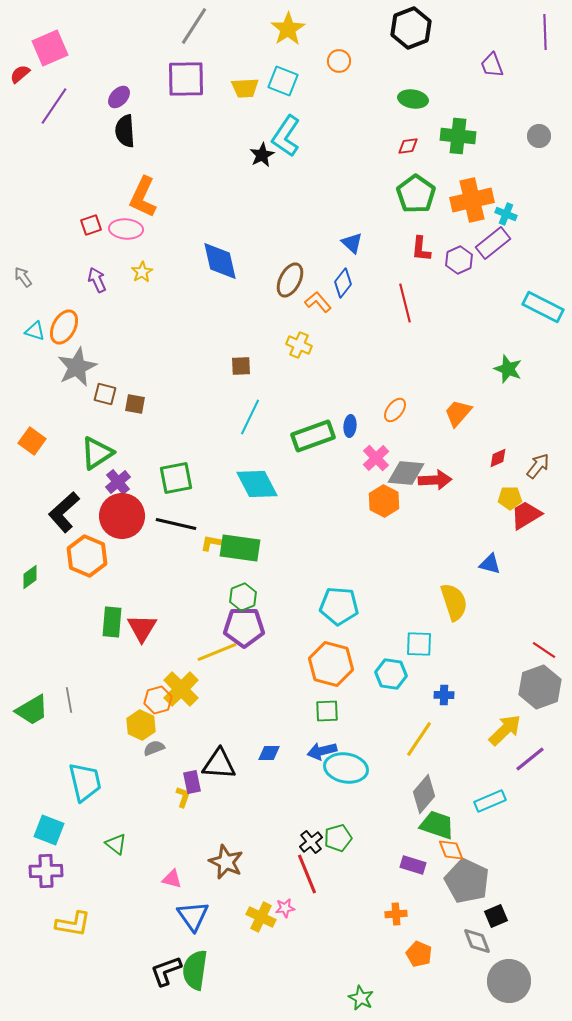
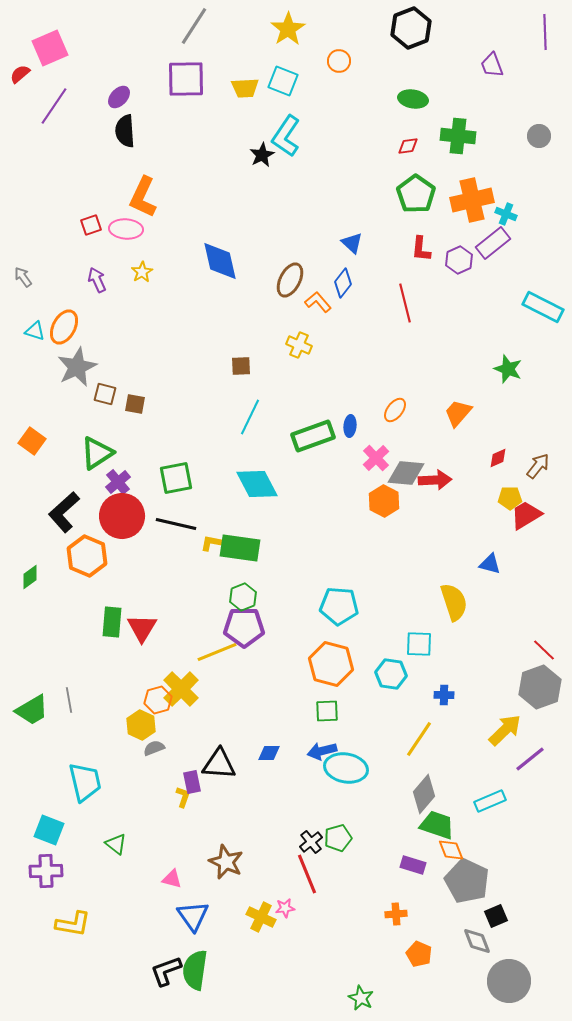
red line at (544, 650): rotated 10 degrees clockwise
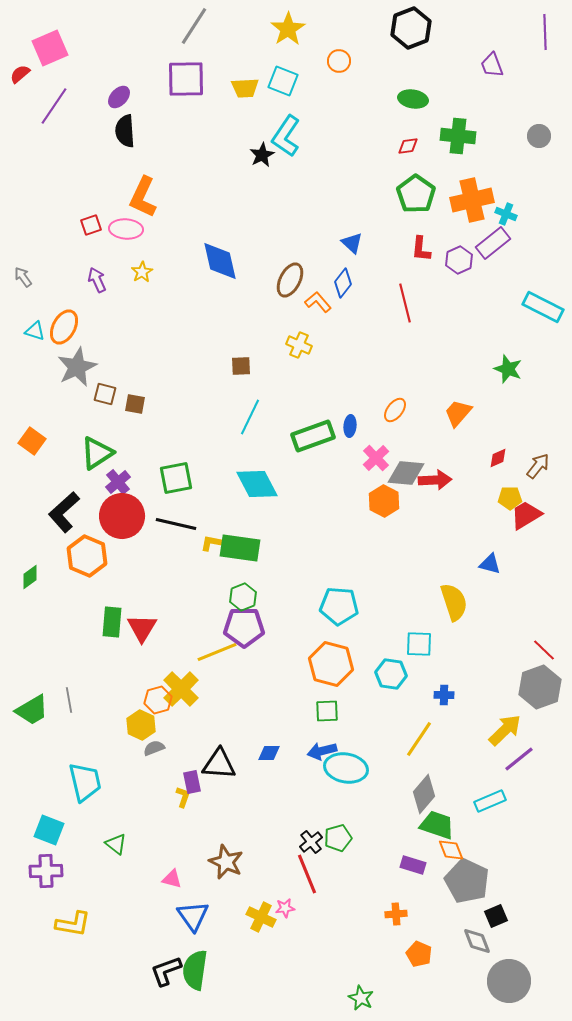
purple line at (530, 759): moved 11 px left
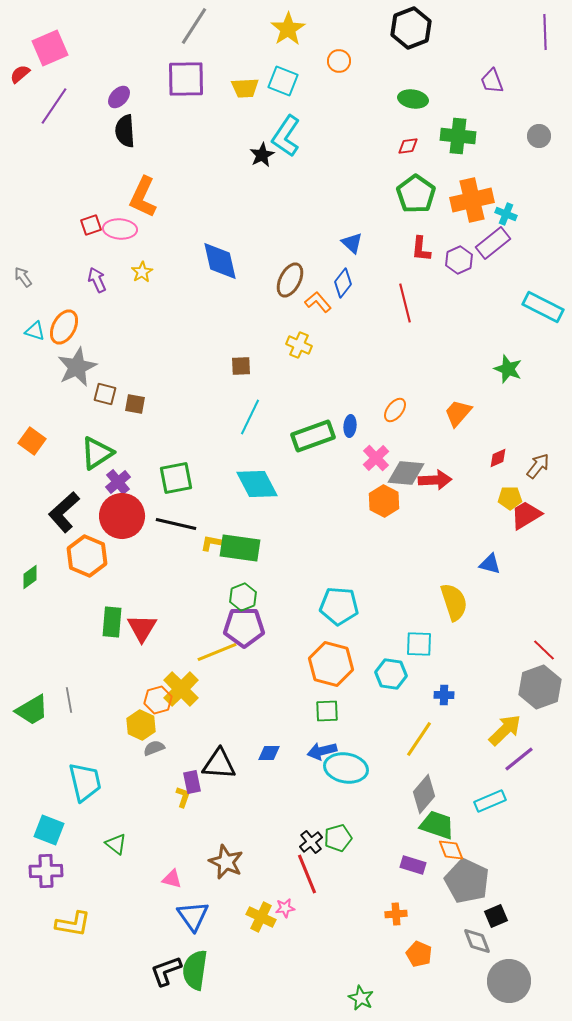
purple trapezoid at (492, 65): moved 16 px down
pink ellipse at (126, 229): moved 6 px left
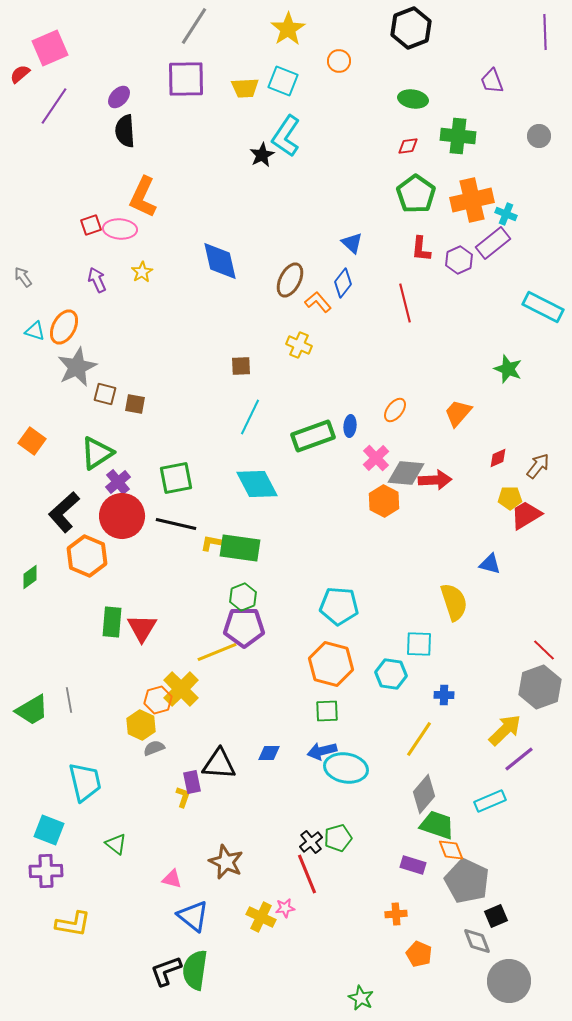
blue triangle at (193, 916): rotated 16 degrees counterclockwise
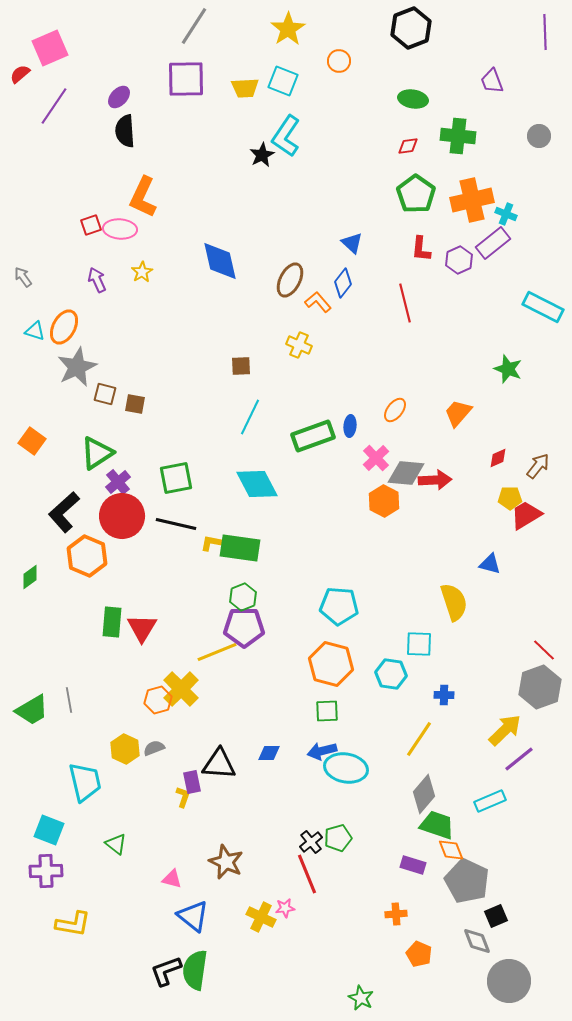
yellow hexagon at (141, 725): moved 16 px left, 24 px down
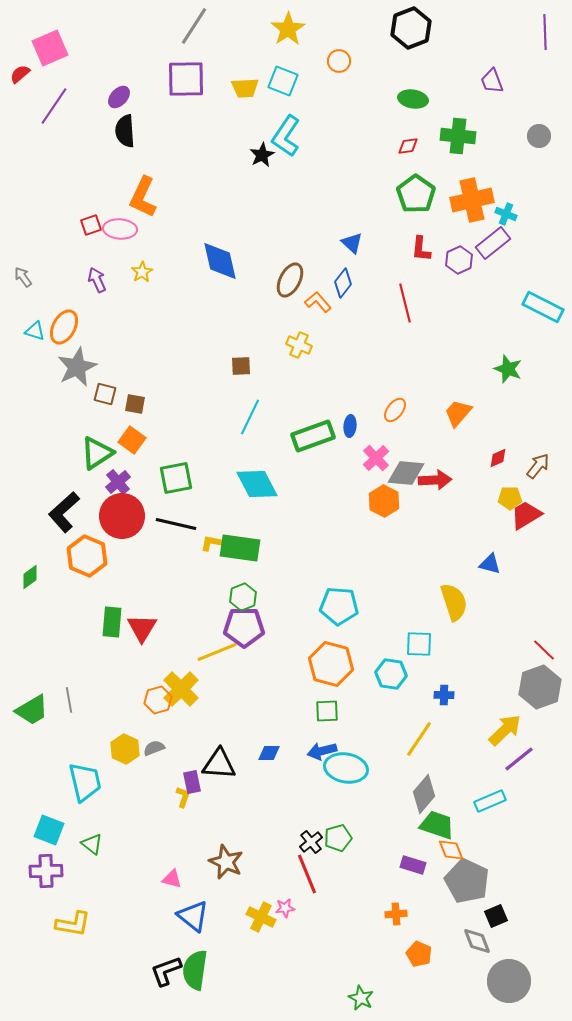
orange square at (32, 441): moved 100 px right, 1 px up
green triangle at (116, 844): moved 24 px left
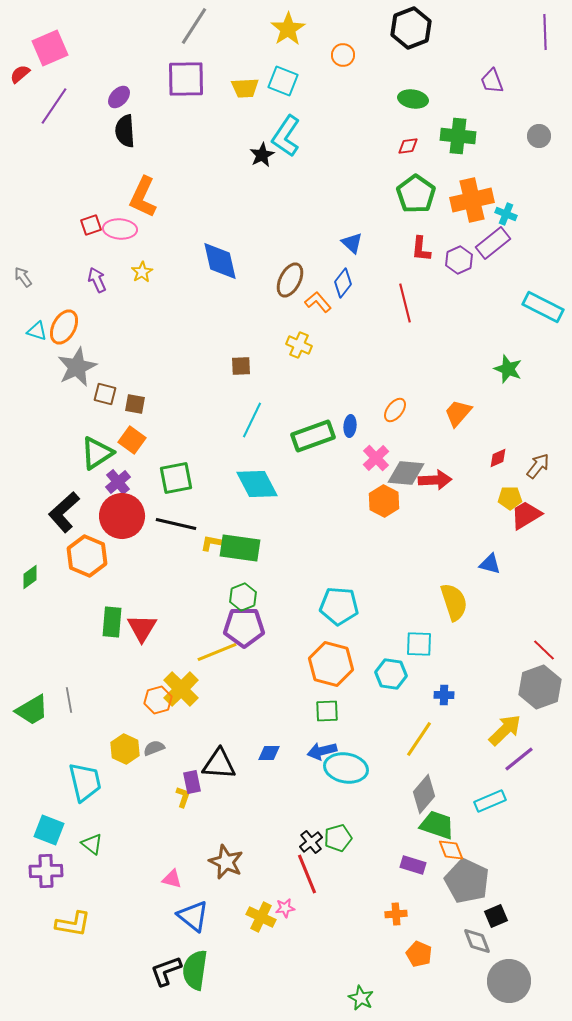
orange circle at (339, 61): moved 4 px right, 6 px up
cyan triangle at (35, 331): moved 2 px right
cyan line at (250, 417): moved 2 px right, 3 px down
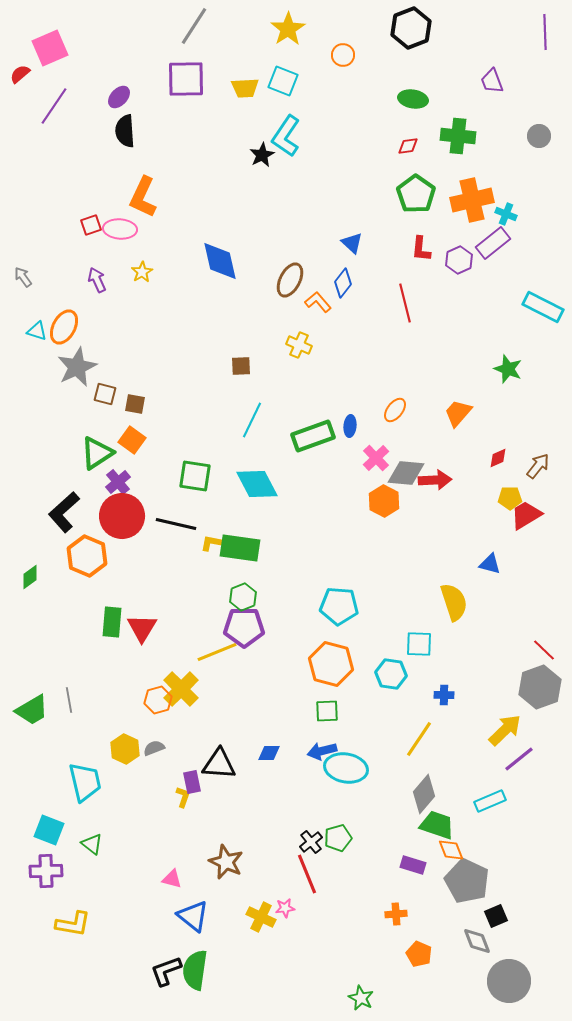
green square at (176, 478): moved 19 px right, 2 px up; rotated 20 degrees clockwise
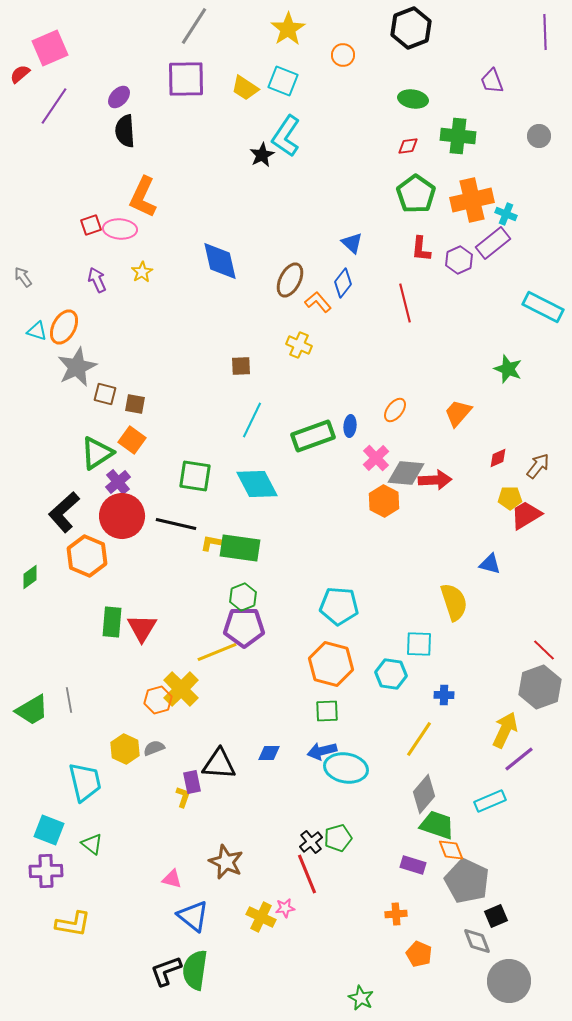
yellow trapezoid at (245, 88): rotated 36 degrees clockwise
yellow arrow at (505, 730): rotated 21 degrees counterclockwise
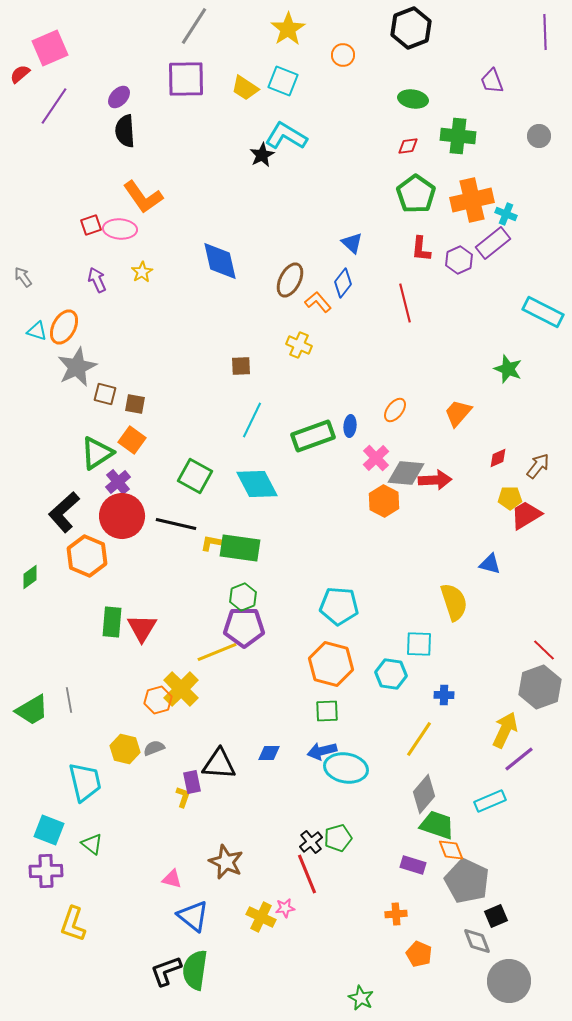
cyan L-shape at (286, 136): rotated 87 degrees clockwise
orange L-shape at (143, 197): rotated 60 degrees counterclockwise
cyan rectangle at (543, 307): moved 5 px down
green square at (195, 476): rotated 20 degrees clockwise
yellow hexagon at (125, 749): rotated 12 degrees counterclockwise
yellow L-shape at (73, 924): rotated 99 degrees clockwise
